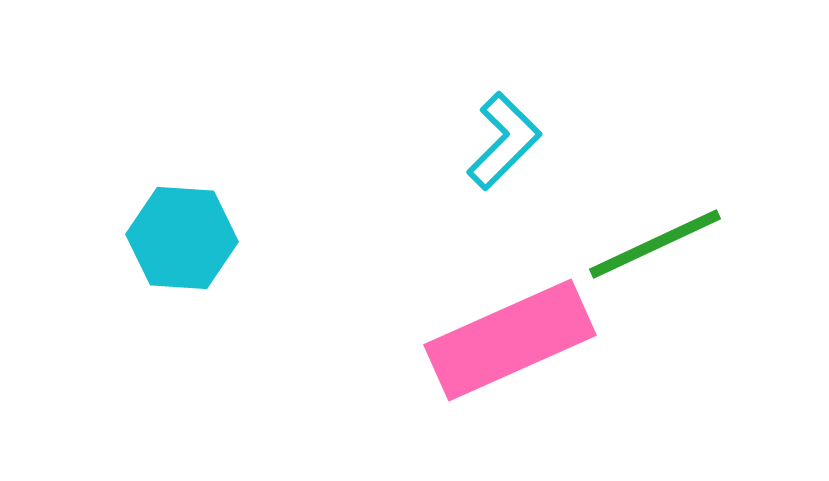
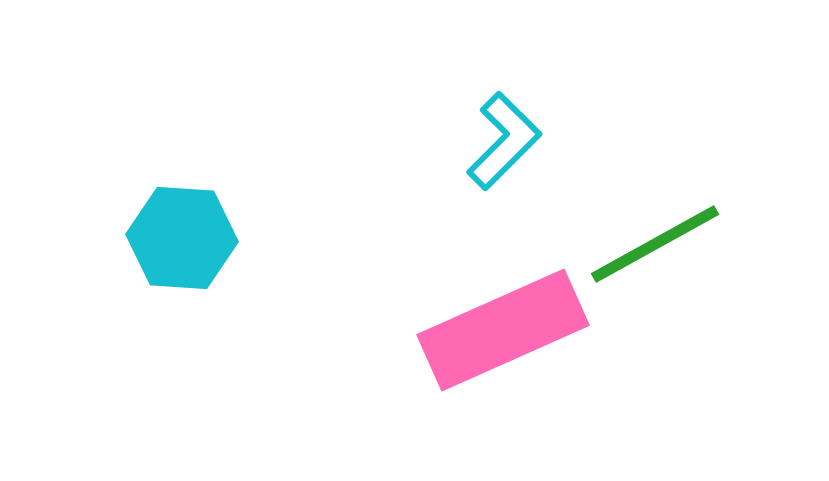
green line: rotated 4 degrees counterclockwise
pink rectangle: moved 7 px left, 10 px up
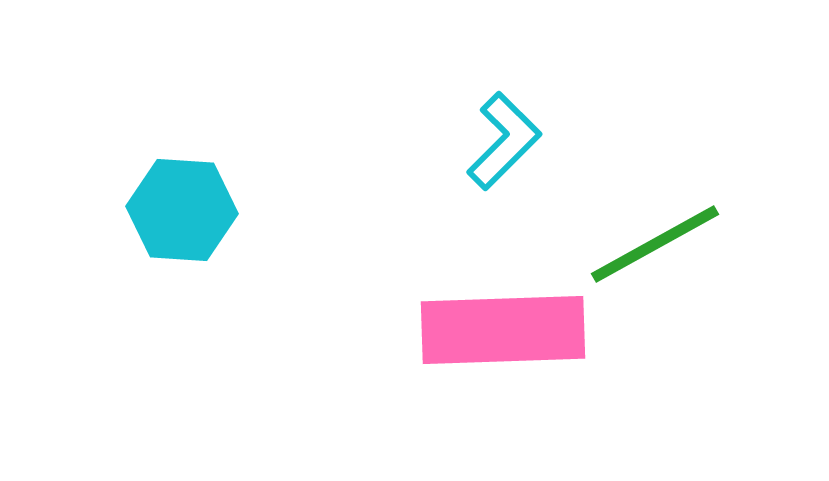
cyan hexagon: moved 28 px up
pink rectangle: rotated 22 degrees clockwise
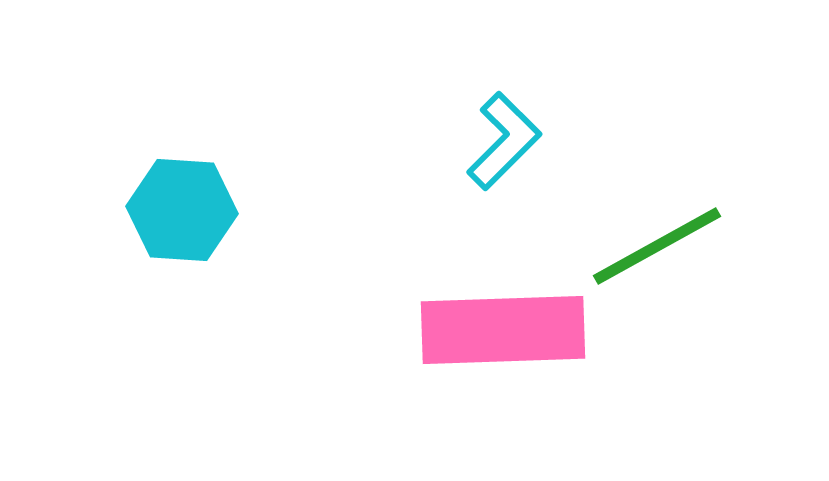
green line: moved 2 px right, 2 px down
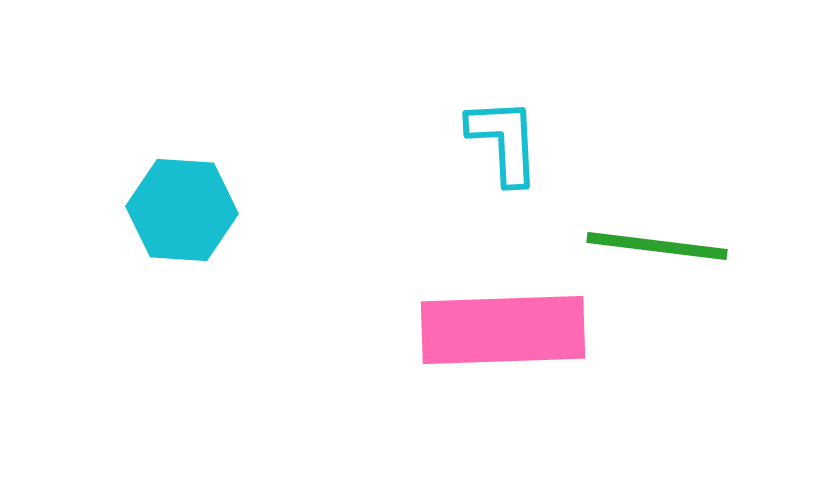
cyan L-shape: rotated 48 degrees counterclockwise
green line: rotated 36 degrees clockwise
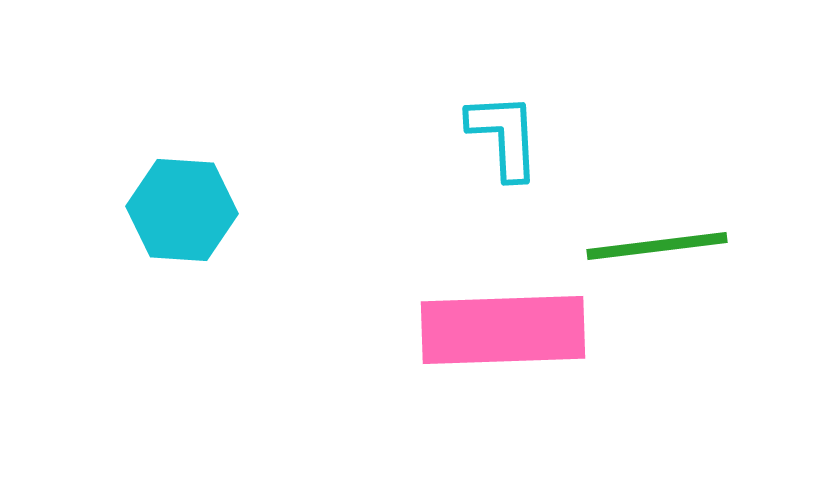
cyan L-shape: moved 5 px up
green line: rotated 14 degrees counterclockwise
